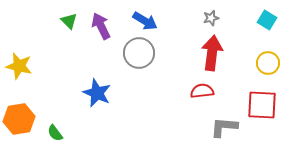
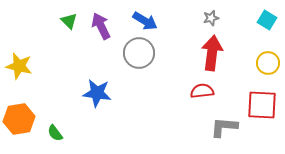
blue star: rotated 16 degrees counterclockwise
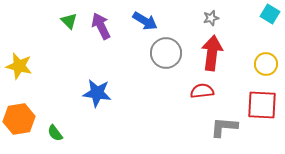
cyan square: moved 3 px right, 6 px up
gray circle: moved 27 px right
yellow circle: moved 2 px left, 1 px down
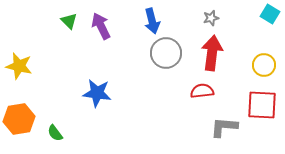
blue arrow: moved 7 px right; rotated 45 degrees clockwise
yellow circle: moved 2 px left, 1 px down
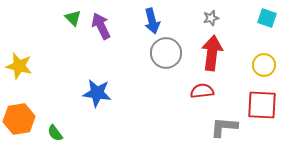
cyan square: moved 3 px left, 4 px down; rotated 12 degrees counterclockwise
green triangle: moved 4 px right, 3 px up
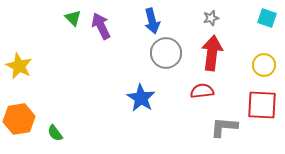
yellow star: rotated 12 degrees clockwise
blue star: moved 44 px right, 5 px down; rotated 24 degrees clockwise
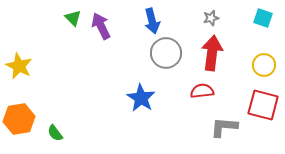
cyan square: moved 4 px left
red square: moved 1 px right; rotated 12 degrees clockwise
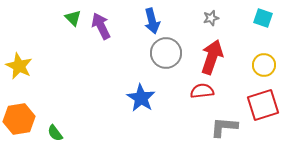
red arrow: moved 4 px down; rotated 12 degrees clockwise
red square: rotated 32 degrees counterclockwise
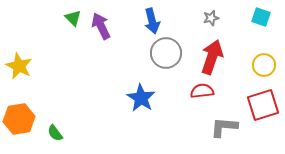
cyan square: moved 2 px left, 1 px up
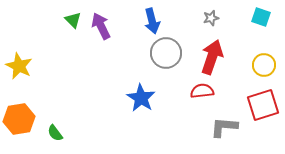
green triangle: moved 2 px down
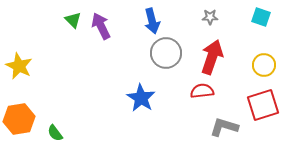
gray star: moved 1 px left, 1 px up; rotated 14 degrees clockwise
gray L-shape: rotated 12 degrees clockwise
